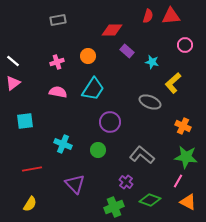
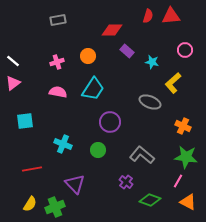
pink circle: moved 5 px down
green cross: moved 59 px left
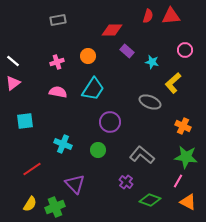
red line: rotated 24 degrees counterclockwise
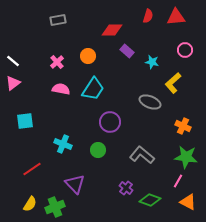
red triangle: moved 5 px right, 1 px down
pink cross: rotated 24 degrees counterclockwise
pink semicircle: moved 3 px right, 3 px up
purple cross: moved 6 px down
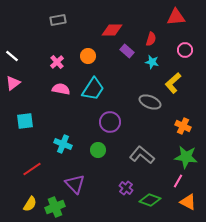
red semicircle: moved 3 px right, 23 px down
white line: moved 1 px left, 5 px up
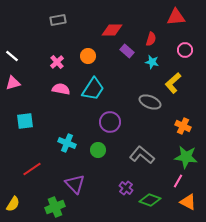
pink triangle: rotated 21 degrees clockwise
cyan cross: moved 4 px right, 1 px up
yellow semicircle: moved 17 px left
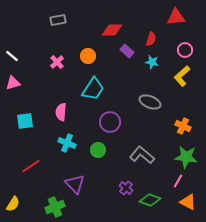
yellow L-shape: moved 9 px right, 7 px up
pink semicircle: moved 23 px down; rotated 96 degrees counterclockwise
red line: moved 1 px left, 3 px up
